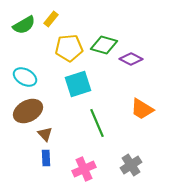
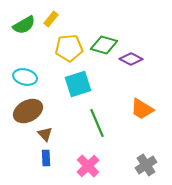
cyan ellipse: rotated 15 degrees counterclockwise
gray cross: moved 15 px right
pink cross: moved 4 px right, 3 px up; rotated 20 degrees counterclockwise
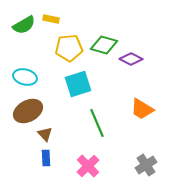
yellow rectangle: rotated 63 degrees clockwise
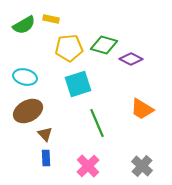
gray cross: moved 4 px left, 1 px down; rotated 15 degrees counterclockwise
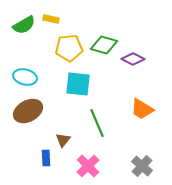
purple diamond: moved 2 px right
cyan square: rotated 24 degrees clockwise
brown triangle: moved 18 px right, 6 px down; rotated 21 degrees clockwise
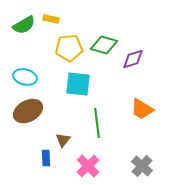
purple diamond: rotated 45 degrees counterclockwise
green line: rotated 16 degrees clockwise
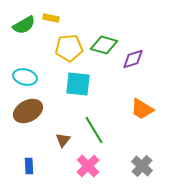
yellow rectangle: moved 1 px up
green line: moved 3 px left, 7 px down; rotated 24 degrees counterclockwise
blue rectangle: moved 17 px left, 8 px down
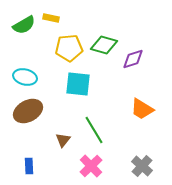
pink cross: moved 3 px right
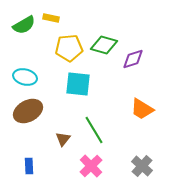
brown triangle: moved 1 px up
